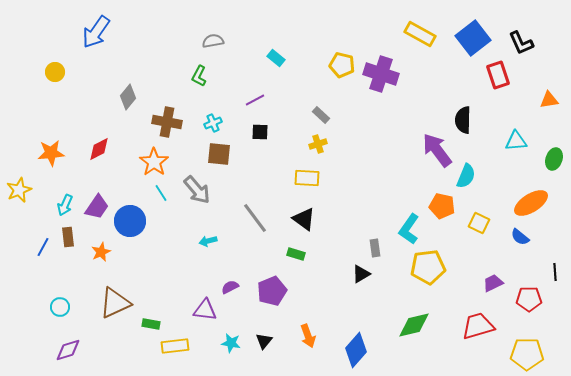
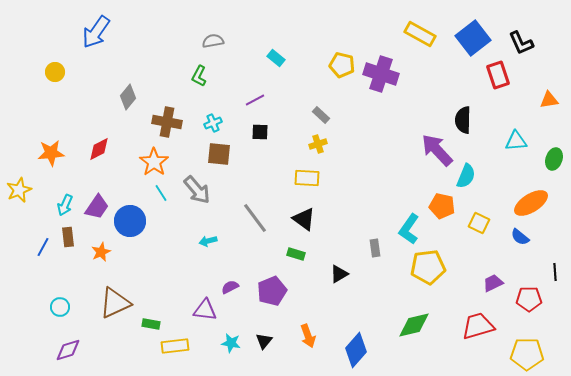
purple arrow at (437, 150): rotated 6 degrees counterclockwise
black triangle at (361, 274): moved 22 px left
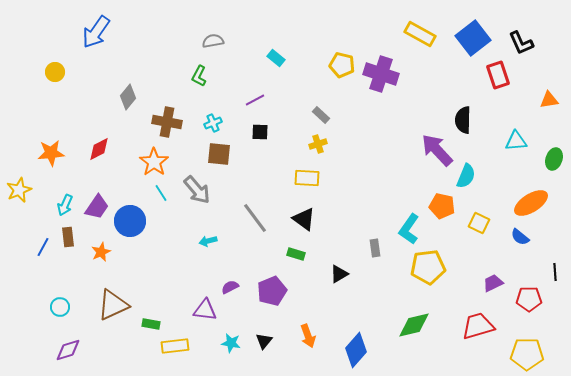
brown triangle at (115, 303): moved 2 px left, 2 px down
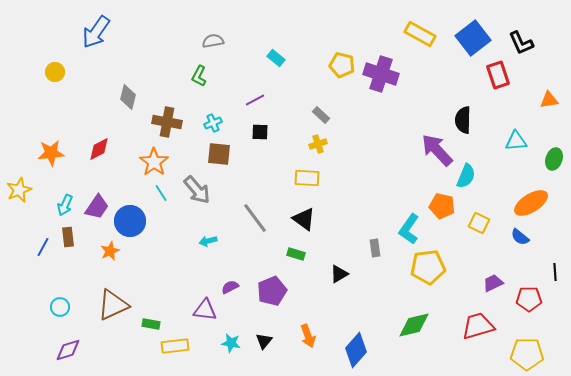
gray diamond at (128, 97): rotated 25 degrees counterclockwise
orange star at (101, 252): moved 9 px right, 1 px up
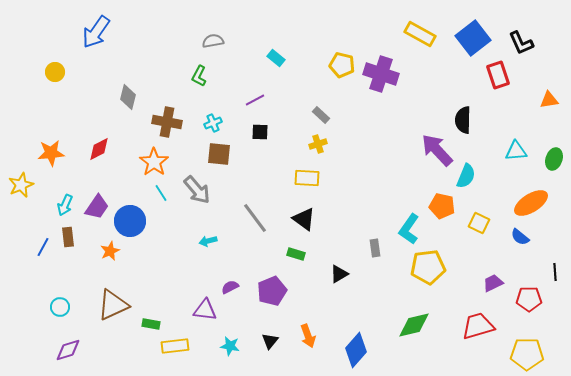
cyan triangle at (516, 141): moved 10 px down
yellow star at (19, 190): moved 2 px right, 5 px up
black triangle at (264, 341): moved 6 px right
cyan star at (231, 343): moved 1 px left, 3 px down
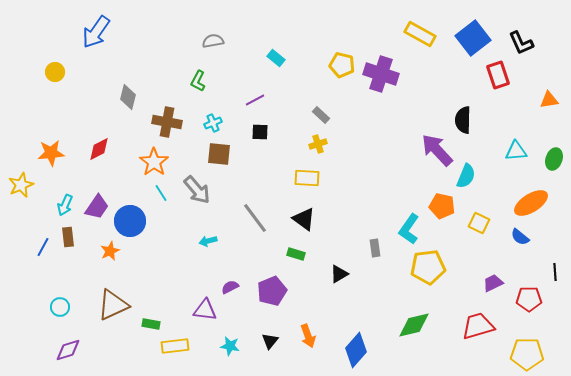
green L-shape at (199, 76): moved 1 px left, 5 px down
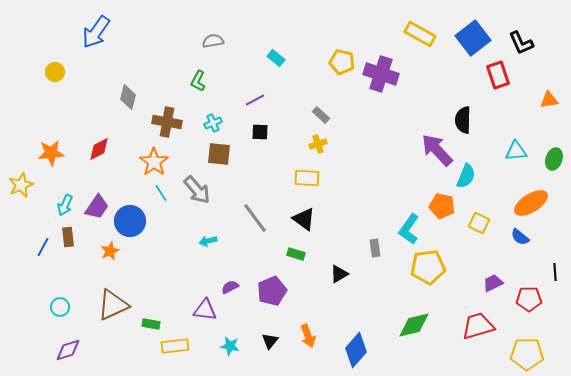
yellow pentagon at (342, 65): moved 3 px up
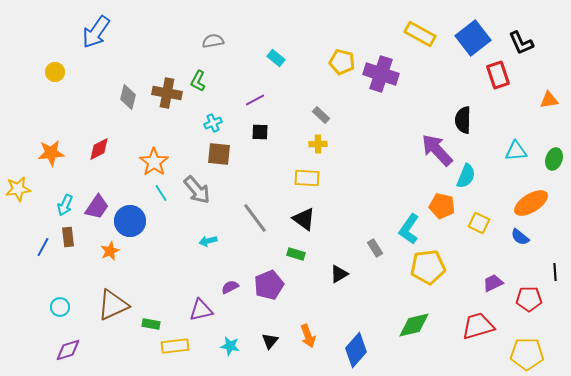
brown cross at (167, 122): moved 29 px up
yellow cross at (318, 144): rotated 18 degrees clockwise
yellow star at (21, 185): moved 3 px left, 4 px down; rotated 15 degrees clockwise
gray rectangle at (375, 248): rotated 24 degrees counterclockwise
purple pentagon at (272, 291): moved 3 px left, 6 px up
purple triangle at (205, 310): moved 4 px left; rotated 20 degrees counterclockwise
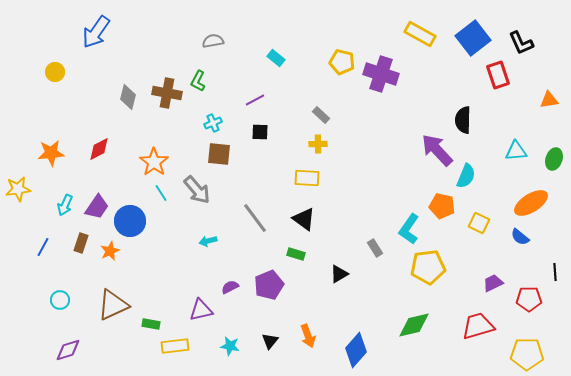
brown rectangle at (68, 237): moved 13 px right, 6 px down; rotated 24 degrees clockwise
cyan circle at (60, 307): moved 7 px up
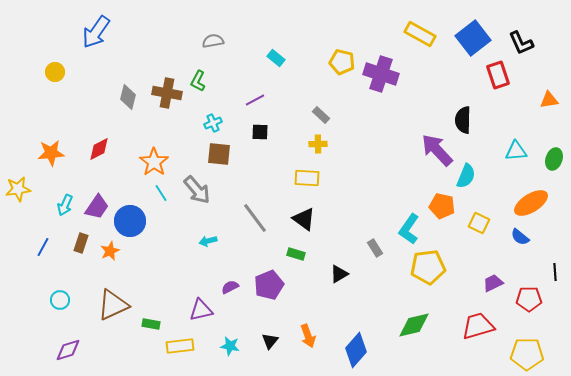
yellow rectangle at (175, 346): moved 5 px right
